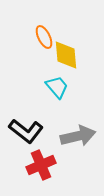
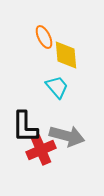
black L-shape: moved 1 px left, 4 px up; rotated 52 degrees clockwise
gray arrow: moved 11 px left; rotated 28 degrees clockwise
red cross: moved 15 px up
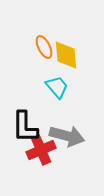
orange ellipse: moved 10 px down
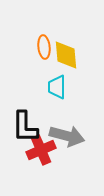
orange ellipse: rotated 20 degrees clockwise
cyan trapezoid: rotated 140 degrees counterclockwise
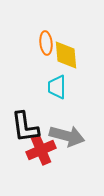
orange ellipse: moved 2 px right, 4 px up
black L-shape: rotated 8 degrees counterclockwise
